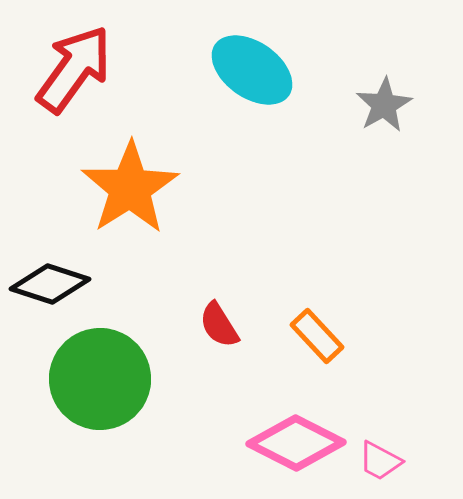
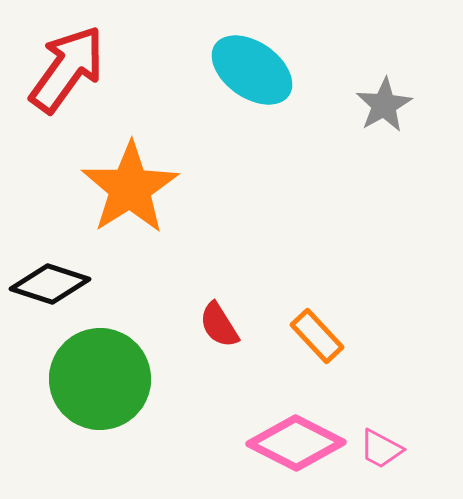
red arrow: moved 7 px left
pink trapezoid: moved 1 px right, 12 px up
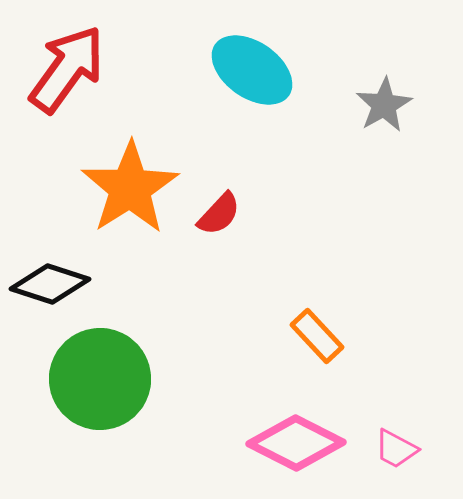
red semicircle: moved 111 px up; rotated 105 degrees counterclockwise
pink trapezoid: moved 15 px right
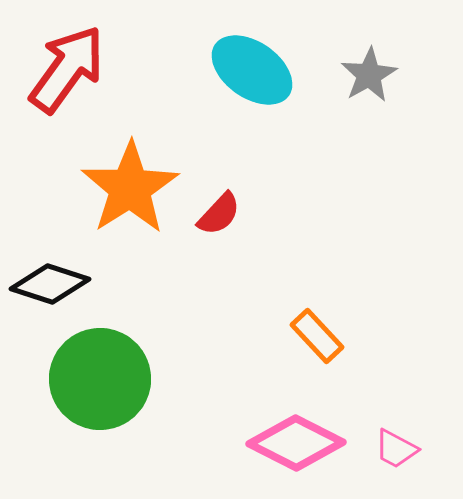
gray star: moved 15 px left, 30 px up
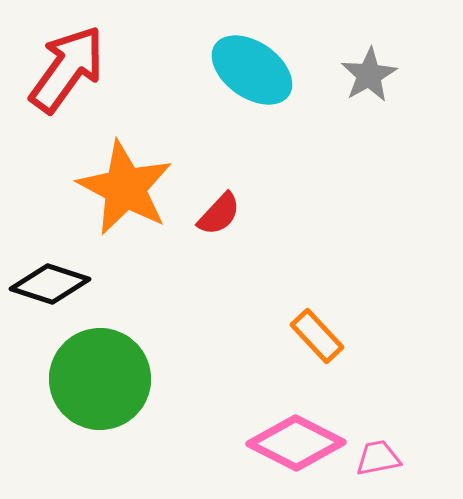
orange star: moved 5 px left; rotated 12 degrees counterclockwise
pink trapezoid: moved 18 px left, 9 px down; rotated 141 degrees clockwise
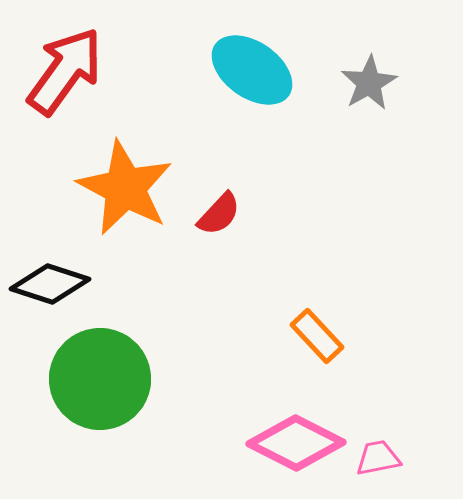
red arrow: moved 2 px left, 2 px down
gray star: moved 8 px down
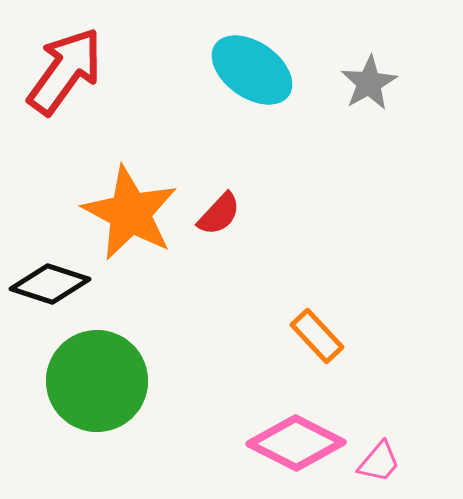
orange star: moved 5 px right, 25 px down
green circle: moved 3 px left, 2 px down
pink trapezoid: moved 1 px right, 4 px down; rotated 141 degrees clockwise
